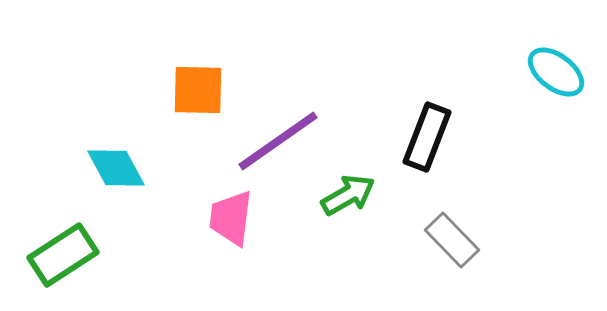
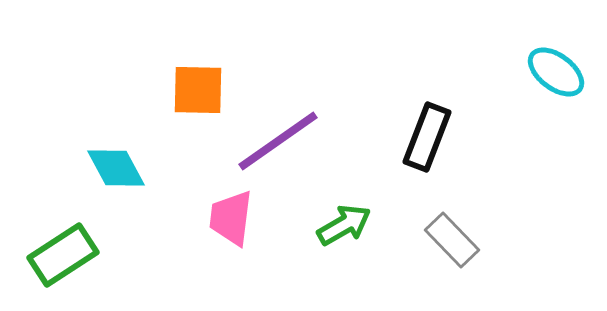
green arrow: moved 4 px left, 30 px down
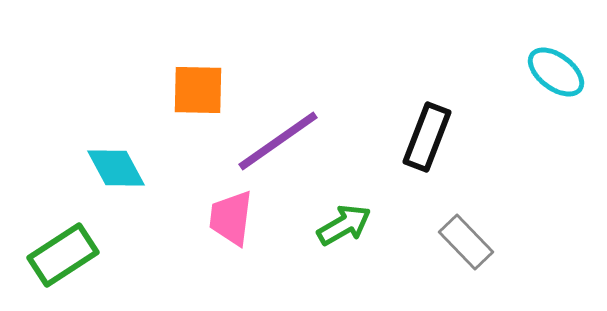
gray rectangle: moved 14 px right, 2 px down
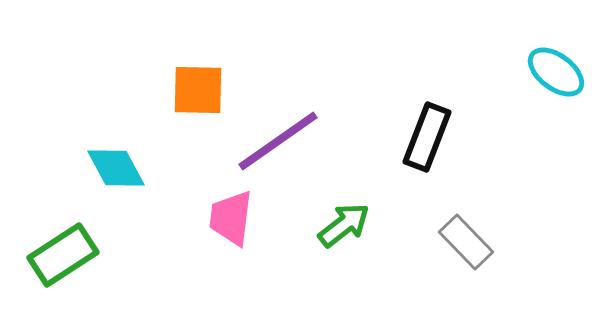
green arrow: rotated 8 degrees counterclockwise
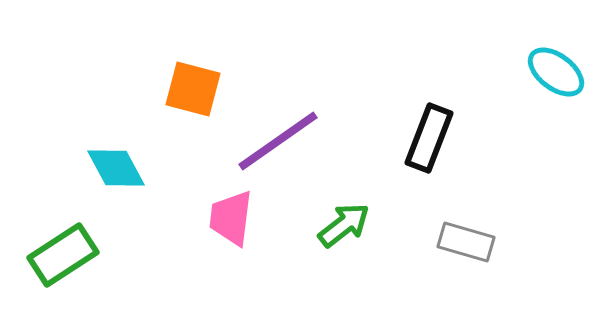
orange square: moved 5 px left, 1 px up; rotated 14 degrees clockwise
black rectangle: moved 2 px right, 1 px down
gray rectangle: rotated 30 degrees counterclockwise
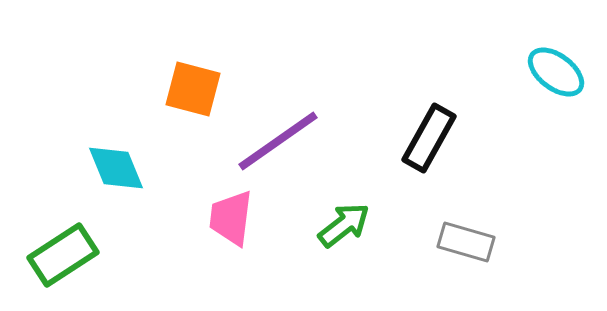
black rectangle: rotated 8 degrees clockwise
cyan diamond: rotated 6 degrees clockwise
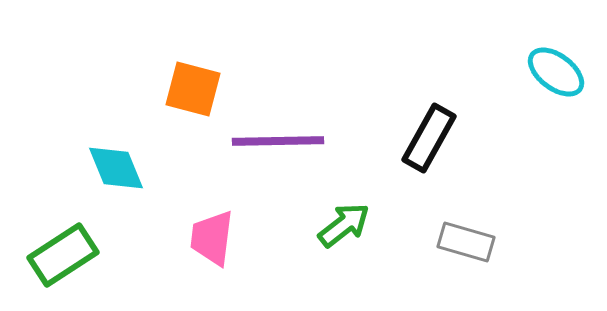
purple line: rotated 34 degrees clockwise
pink trapezoid: moved 19 px left, 20 px down
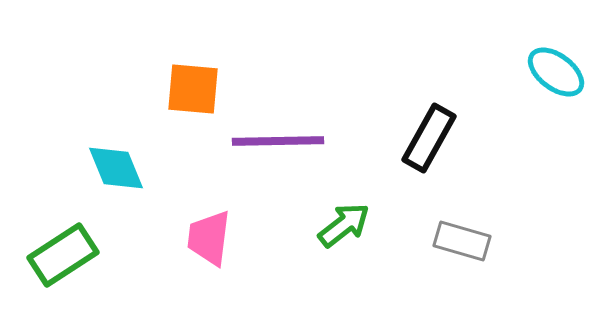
orange square: rotated 10 degrees counterclockwise
pink trapezoid: moved 3 px left
gray rectangle: moved 4 px left, 1 px up
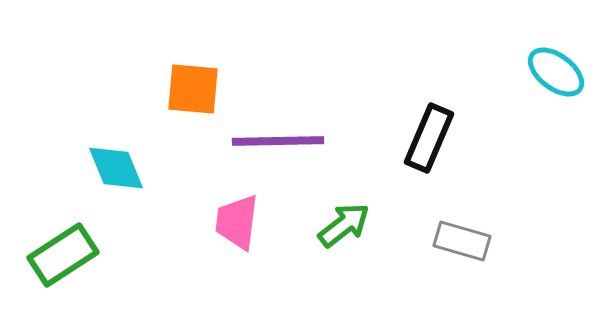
black rectangle: rotated 6 degrees counterclockwise
pink trapezoid: moved 28 px right, 16 px up
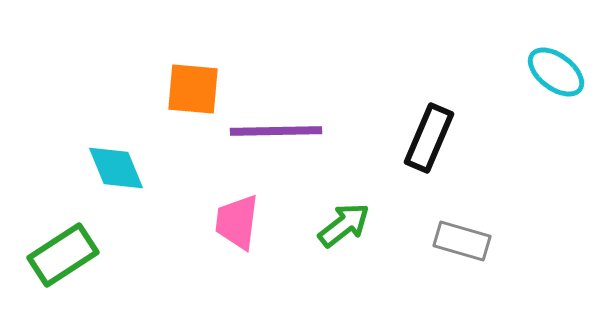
purple line: moved 2 px left, 10 px up
